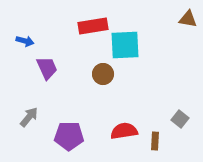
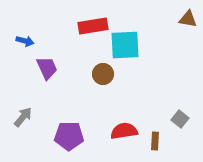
gray arrow: moved 6 px left
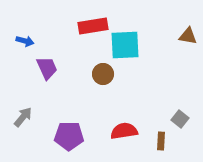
brown triangle: moved 17 px down
brown rectangle: moved 6 px right
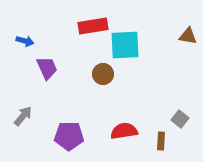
gray arrow: moved 1 px up
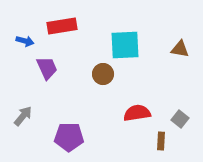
red rectangle: moved 31 px left
brown triangle: moved 8 px left, 13 px down
red semicircle: moved 13 px right, 18 px up
purple pentagon: moved 1 px down
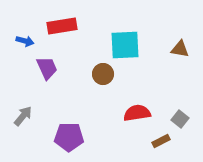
brown rectangle: rotated 60 degrees clockwise
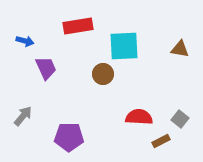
red rectangle: moved 16 px right
cyan square: moved 1 px left, 1 px down
purple trapezoid: moved 1 px left
red semicircle: moved 2 px right, 4 px down; rotated 12 degrees clockwise
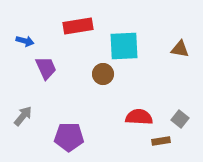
brown rectangle: rotated 18 degrees clockwise
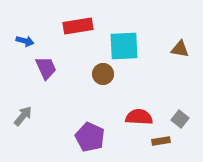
purple pentagon: moved 21 px right; rotated 24 degrees clockwise
